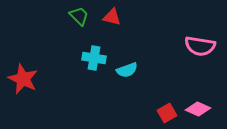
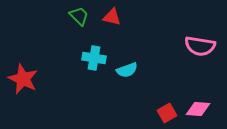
pink diamond: rotated 20 degrees counterclockwise
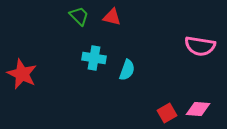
cyan semicircle: rotated 50 degrees counterclockwise
red star: moved 1 px left, 5 px up
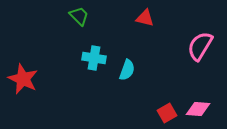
red triangle: moved 33 px right, 1 px down
pink semicircle: rotated 112 degrees clockwise
red star: moved 1 px right, 5 px down
